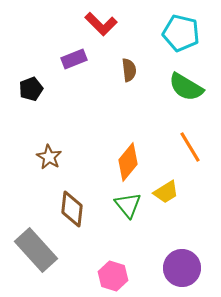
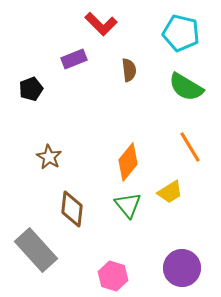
yellow trapezoid: moved 4 px right
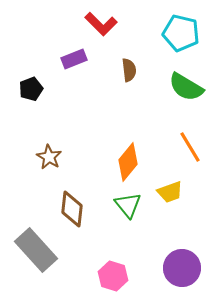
yellow trapezoid: rotated 12 degrees clockwise
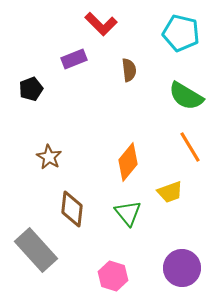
green semicircle: moved 9 px down
green triangle: moved 8 px down
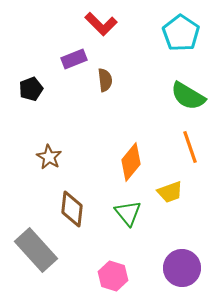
cyan pentagon: rotated 21 degrees clockwise
brown semicircle: moved 24 px left, 10 px down
green semicircle: moved 2 px right
orange line: rotated 12 degrees clockwise
orange diamond: moved 3 px right
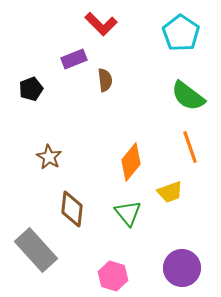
green semicircle: rotated 6 degrees clockwise
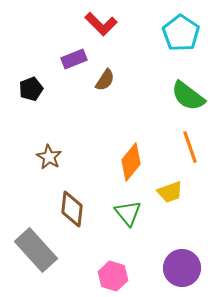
brown semicircle: rotated 40 degrees clockwise
